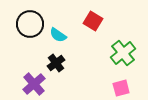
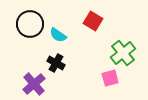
black cross: rotated 24 degrees counterclockwise
pink square: moved 11 px left, 10 px up
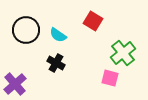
black circle: moved 4 px left, 6 px down
pink square: rotated 30 degrees clockwise
purple cross: moved 19 px left
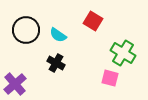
green cross: rotated 20 degrees counterclockwise
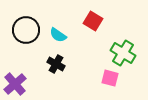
black cross: moved 1 px down
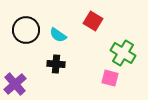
black cross: rotated 24 degrees counterclockwise
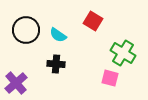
purple cross: moved 1 px right, 1 px up
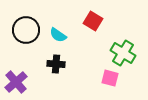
purple cross: moved 1 px up
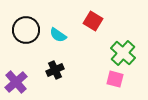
green cross: rotated 10 degrees clockwise
black cross: moved 1 px left, 6 px down; rotated 30 degrees counterclockwise
pink square: moved 5 px right, 1 px down
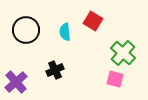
cyan semicircle: moved 7 px right, 3 px up; rotated 48 degrees clockwise
